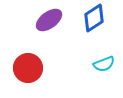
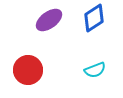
cyan semicircle: moved 9 px left, 6 px down
red circle: moved 2 px down
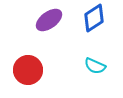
cyan semicircle: moved 4 px up; rotated 45 degrees clockwise
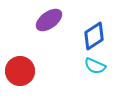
blue diamond: moved 18 px down
red circle: moved 8 px left, 1 px down
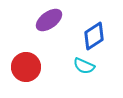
cyan semicircle: moved 11 px left
red circle: moved 6 px right, 4 px up
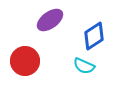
purple ellipse: moved 1 px right
red circle: moved 1 px left, 6 px up
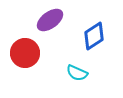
red circle: moved 8 px up
cyan semicircle: moved 7 px left, 7 px down
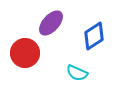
purple ellipse: moved 1 px right, 3 px down; rotated 12 degrees counterclockwise
